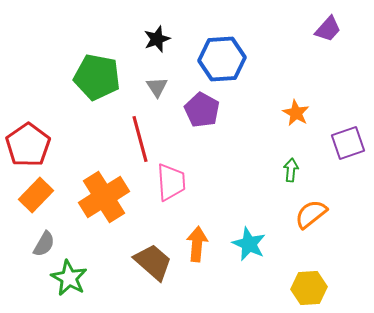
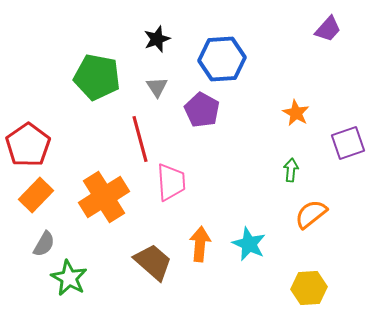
orange arrow: moved 3 px right
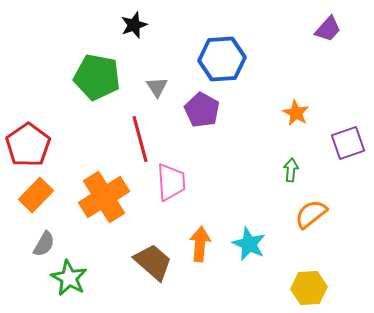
black star: moved 23 px left, 14 px up
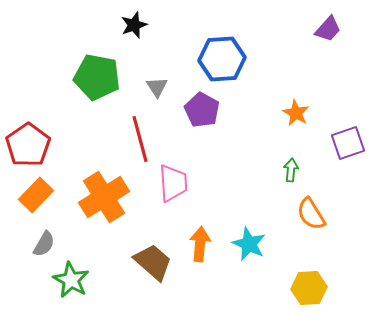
pink trapezoid: moved 2 px right, 1 px down
orange semicircle: rotated 84 degrees counterclockwise
green star: moved 2 px right, 2 px down
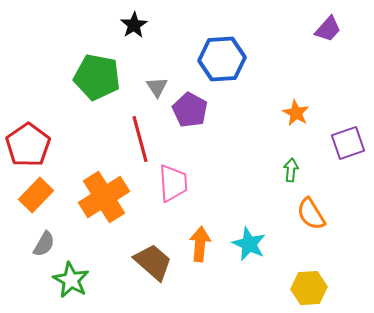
black star: rotated 12 degrees counterclockwise
purple pentagon: moved 12 px left
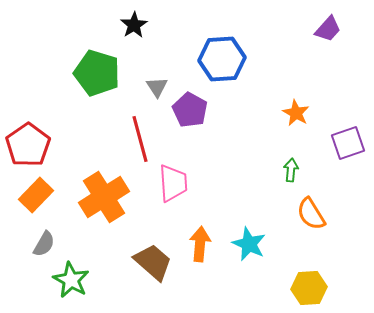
green pentagon: moved 4 px up; rotated 6 degrees clockwise
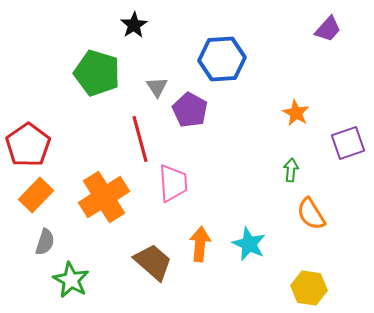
gray semicircle: moved 1 px right, 2 px up; rotated 12 degrees counterclockwise
yellow hexagon: rotated 12 degrees clockwise
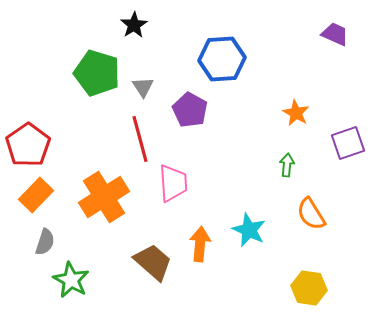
purple trapezoid: moved 7 px right, 5 px down; rotated 108 degrees counterclockwise
gray triangle: moved 14 px left
green arrow: moved 4 px left, 5 px up
cyan star: moved 14 px up
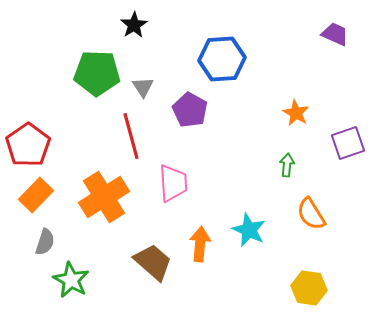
green pentagon: rotated 15 degrees counterclockwise
red line: moved 9 px left, 3 px up
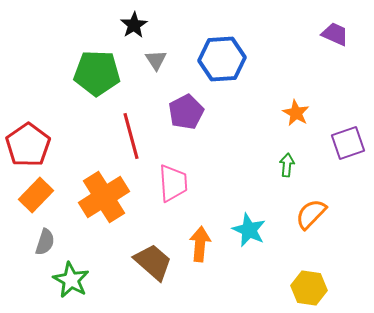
gray triangle: moved 13 px right, 27 px up
purple pentagon: moved 4 px left, 2 px down; rotated 16 degrees clockwise
orange semicircle: rotated 76 degrees clockwise
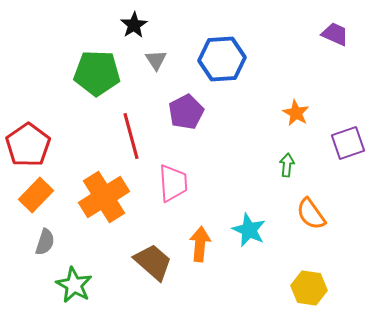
orange semicircle: rotated 80 degrees counterclockwise
green star: moved 3 px right, 5 px down
